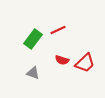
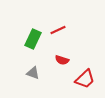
green rectangle: rotated 12 degrees counterclockwise
red trapezoid: moved 16 px down
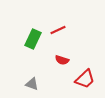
gray triangle: moved 1 px left, 11 px down
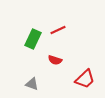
red semicircle: moved 7 px left
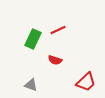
red trapezoid: moved 1 px right, 3 px down
gray triangle: moved 1 px left, 1 px down
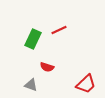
red line: moved 1 px right
red semicircle: moved 8 px left, 7 px down
red trapezoid: moved 2 px down
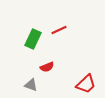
red semicircle: rotated 40 degrees counterclockwise
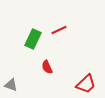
red semicircle: rotated 88 degrees clockwise
gray triangle: moved 20 px left
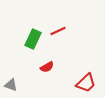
red line: moved 1 px left, 1 px down
red semicircle: rotated 96 degrees counterclockwise
red trapezoid: moved 1 px up
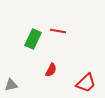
red line: rotated 35 degrees clockwise
red semicircle: moved 4 px right, 3 px down; rotated 32 degrees counterclockwise
gray triangle: rotated 32 degrees counterclockwise
